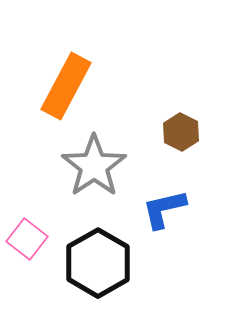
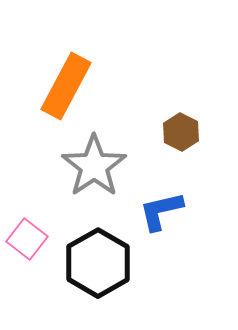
blue L-shape: moved 3 px left, 2 px down
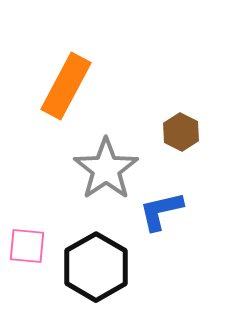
gray star: moved 12 px right, 3 px down
pink square: moved 7 px down; rotated 33 degrees counterclockwise
black hexagon: moved 2 px left, 4 px down
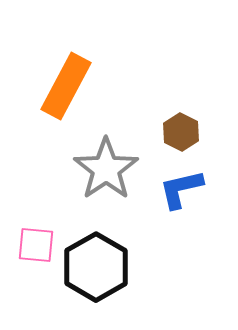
blue L-shape: moved 20 px right, 22 px up
pink square: moved 9 px right, 1 px up
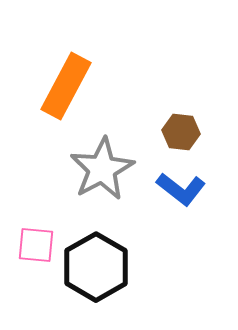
brown hexagon: rotated 21 degrees counterclockwise
gray star: moved 4 px left; rotated 6 degrees clockwise
blue L-shape: rotated 129 degrees counterclockwise
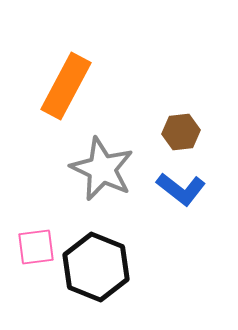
brown hexagon: rotated 12 degrees counterclockwise
gray star: rotated 18 degrees counterclockwise
pink square: moved 2 px down; rotated 12 degrees counterclockwise
black hexagon: rotated 8 degrees counterclockwise
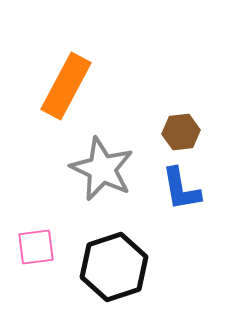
blue L-shape: rotated 42 degrees clockwise
black hexagon: moved 18 px right; rotated 20 degrees clockwise
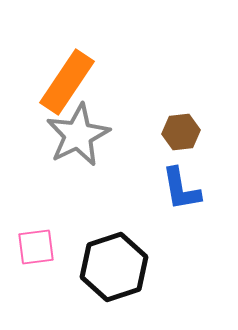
orange rectangle: moved 1 px right, 4 px up; rotated 6 degrees clockwise
gray star: moved 24 px left, 34 px up; rotated 20 degrees clockwise
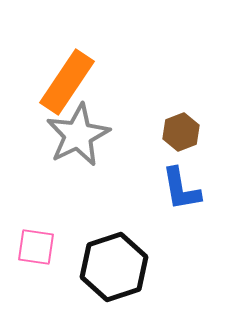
brown hexagon: rotated 15 degrees counterclockwise
pink square: rotated 15 degrees clockwise
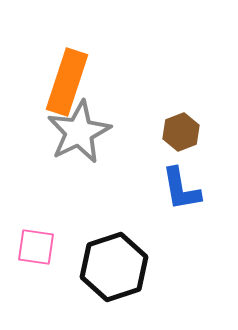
orange rectangle: rotated 16 degrees counterclockwise
gray star: moved 1 px right, 3 px up
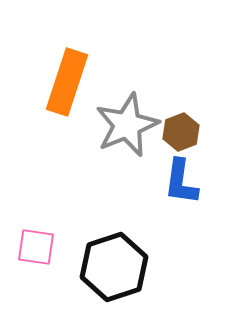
gray star: moved 48 px right, 7 px up; rotated 4 degrees clockwise
blue L-shape: moved 7 px up; rotated 18 degrees clockwise
